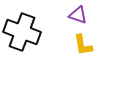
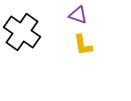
black cross: rotated 15 degrees clockwise
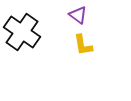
purple triangle: rotated 18 degrees clockwise
